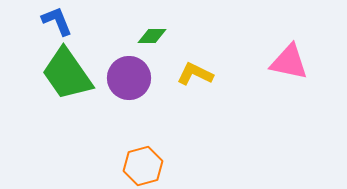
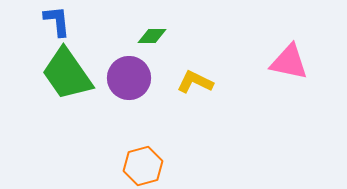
blue L-shape: rotated 16 degrees clockwise
yellow L-shape: moved 8 px down
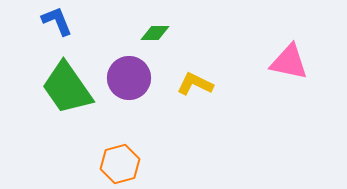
blue L-shape: rotated 16 degrees counterclockwise
green diamond: moved 3 px right, 3 px up
green trapezoid: moved 14 px down
yellow L-shape: moved 2 px down
orange hexagon: moved 23 px left, 2 px up
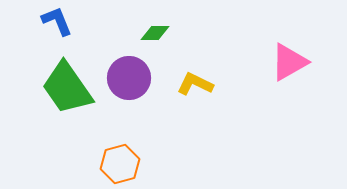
pink triangle: rotated 42 degrees counterclockwise
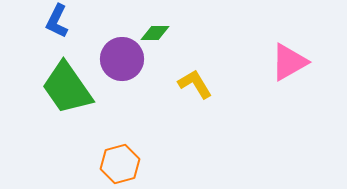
blue L-shape: rotated 132 degrees counterclockwise
purple circle: moved 7 px left, 19 px up
yellow L-shape: rotated 33 degrees clockwise
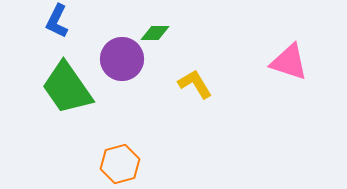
pink triangle: rotated 48 degrees clockwise
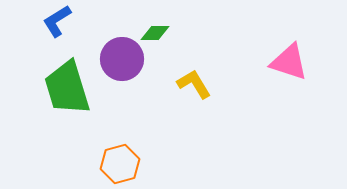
blue L-shape: rotated 32 degrees clockwise
yellow L-shape: moved 1 px left
green trapezoid: rotated 18 degrees clockwise
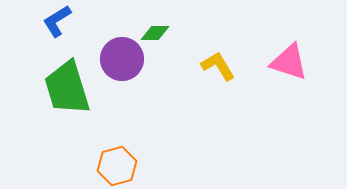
yellow L-shape: moved 24 px right, 18 px up
orange hexagon: moved 3 px left, 2 px down
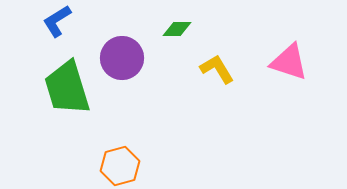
green diamond: moved 22 px right, 4 px up
purple circle: moved 1 px up
yellow L-shape: moved 1 px left, 3 px down
orange hexagon: moved 3 px right
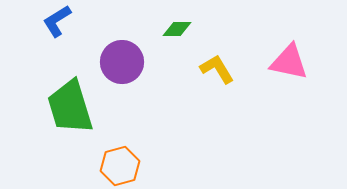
purple circle: moved 4 px down
pink triangle: rotated 6 degrees counterclockwise
green trapezoid: moved 3 px right, 19 px down
